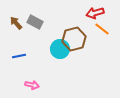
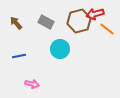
red arrow: moved 1 px down
gray rectangle: moved 11 px right
orange line: moved 5 px right
brown hexagon: moved 5 px right, 18 px up
pink arrow: moved 1 px up
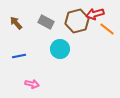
brown hexagon: moved 2 px left
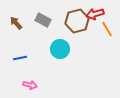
gray rectangle: moved 3 px left, 2 px up
orange line: rotated 21 degrees clockwise
blue line: moved 1 px right, 2 px down
pink arrow: moved 2 px left, 1 px down
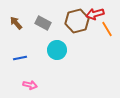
gray rectangle: moved 3 px down
cyan circle: moved 3 px left, 1 px down
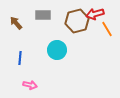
gray rectangle: moved 8 px up; rotated 28 degrees counterclockwise
blue line: rotated 72 degrees counterclockwise
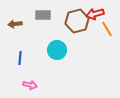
brown arrow: moved 1 px left, 1 px down; rotated 56 degrees counterclockwise
